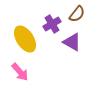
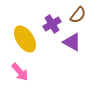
brown semicircle: moved 1 px right, 1 px down
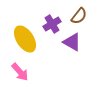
brown semicircle: moved 1 px right, 1 px down
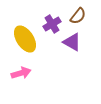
brown semicircle: moved 1 px left
pink arrow: moved 1 px right, 1 px down; rotated 66 degrees counterclockwise
